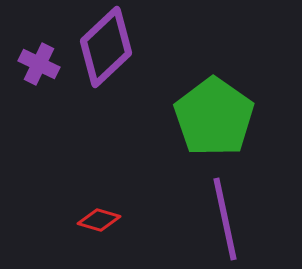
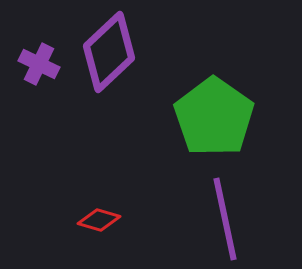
purple diamond: moved 3 px right, 5 px down
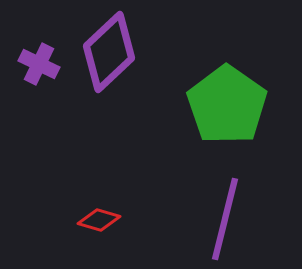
green pentagon: moved 13 px right, 12 px up
purple line: rotated 26 degrees clockwise
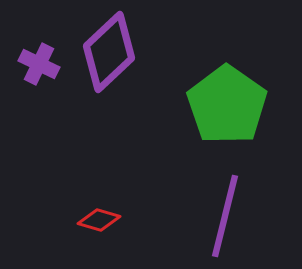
purple line: moved 3 px up
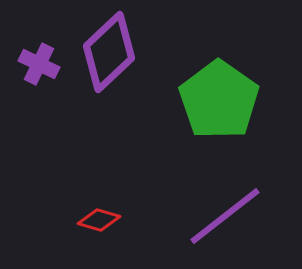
green pentagon: moved 8 px left, 5 px up
purple line: rotated 38 degrees clockwise
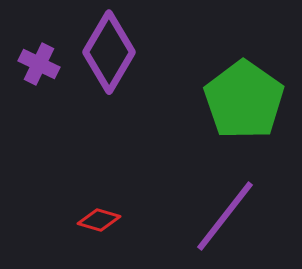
purple diamond: rotated 16 degrees counterclockwise
green pentagon: moved 25 px right
purple line: rotated 14 degrees counterclockwise
